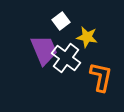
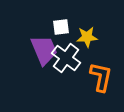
white square: moved 6 px down; rotated 30 degrees clockwise
yellow star: rotated 15 degrees counterclockwise
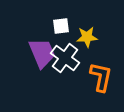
white square: moved 1 px up
purple trapezoid: moved 2 px left, 3 px down
white cross: moved 1 px left
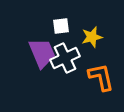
yellow star: moved 5 px right; rotated 10 degrees counterclockwise
white cross: rotated 28 degrees clockwise
orange L-shape: rotated 24 degrees counterclockwise
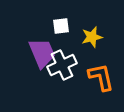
white cross: moved 3 px left, 7 px down
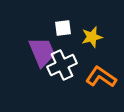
white square: moved 2 px right, 2 px down
purple trapezoid: moved 1 px up
orange L-shape: rotated 44 degrees counterclockwise
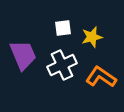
purple trapezoid: moved 19 px left, 3 px down
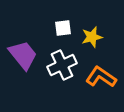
purple trapezoid: rotated 16 degrees counterclockwise
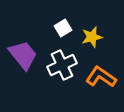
white square: rotated 24 degrees counterclockwise
